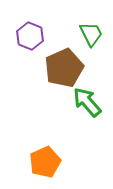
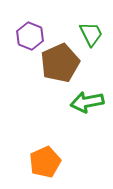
brown pentagon: moved 4 px left, 5 px up
green arrow: rotated 60 degrees counterclockwise
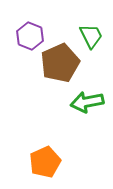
green trapezoid: moved 2 px down
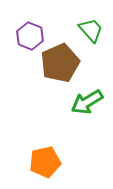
green trapezoid: moved 6 px up; rotated 16 degrees counterclockwise
green arrow: rotated 20 degrees counterclockwise
orange pentagon: rotated 12 degrees clockwise
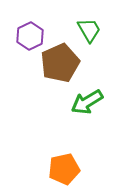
green trapezoid: moved 2 px left; rotated 12 degrees clockwise
purple hexagon: rotated 12 degrees clockwise
orange pentagon: moved 19 px right, 7 px down
